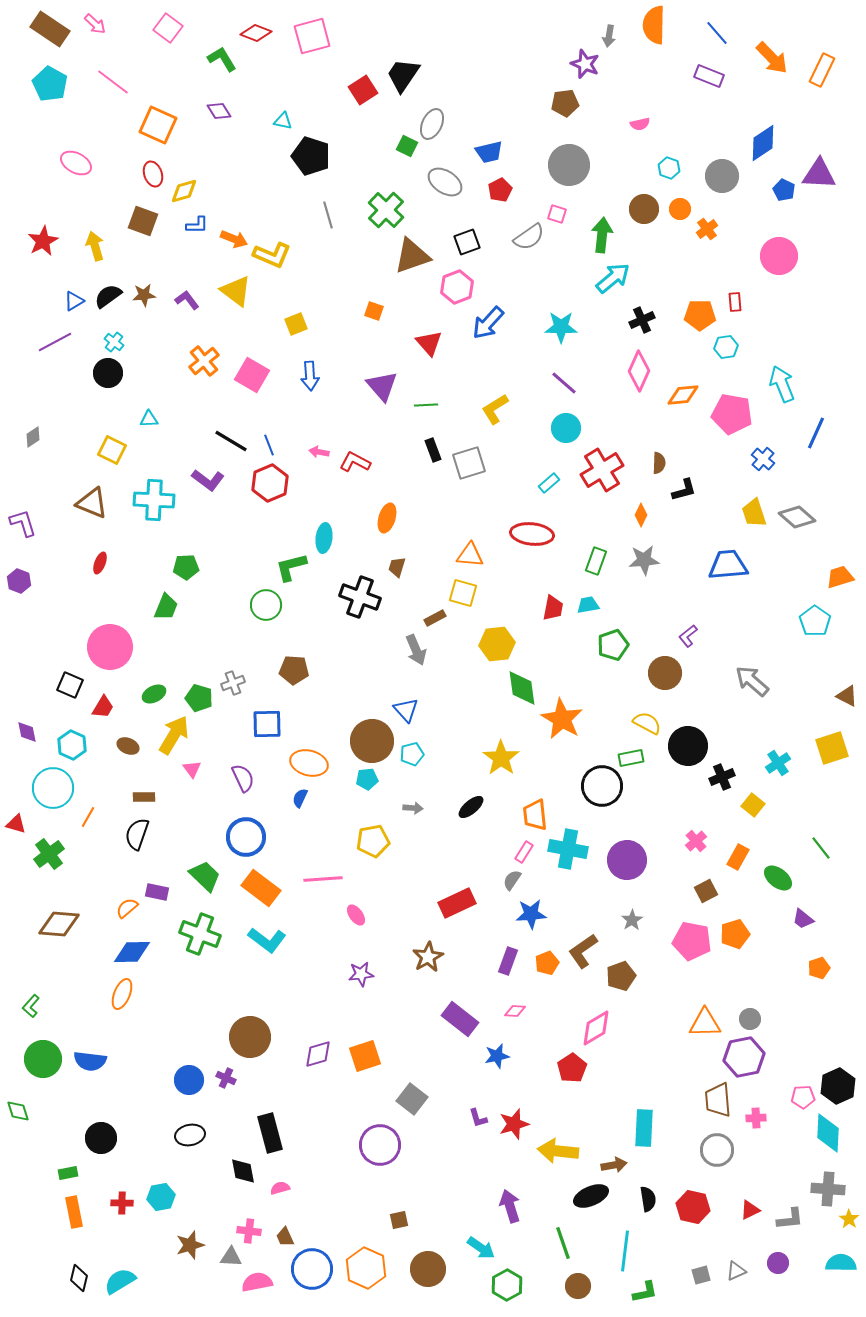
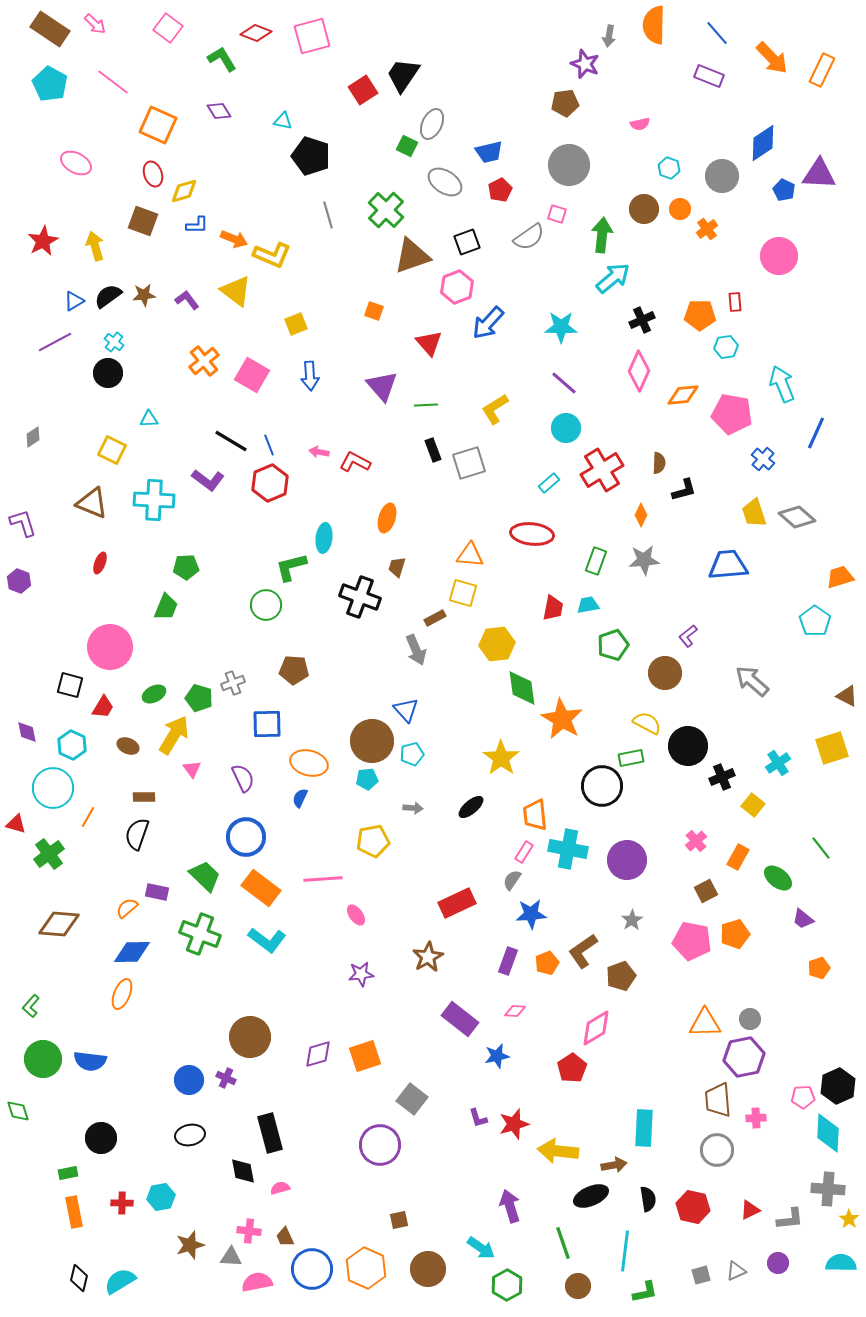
black square at (70, 685): rotated 8 degrees counterclockwise
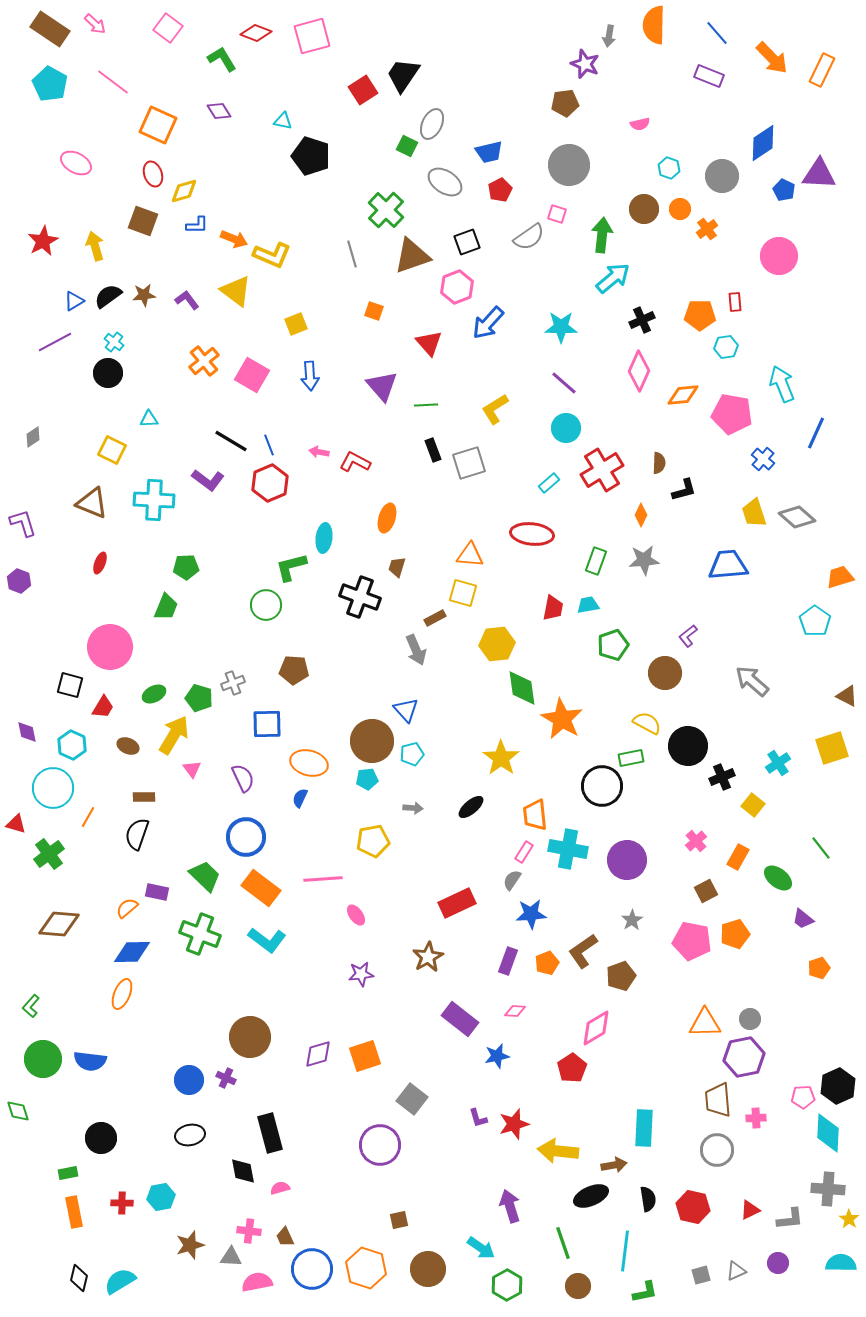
gray line at (328, 215): moved 24 px right, 39 px down
orange hexagon at (366, 1268): rotated 6 degrees counterclockwise
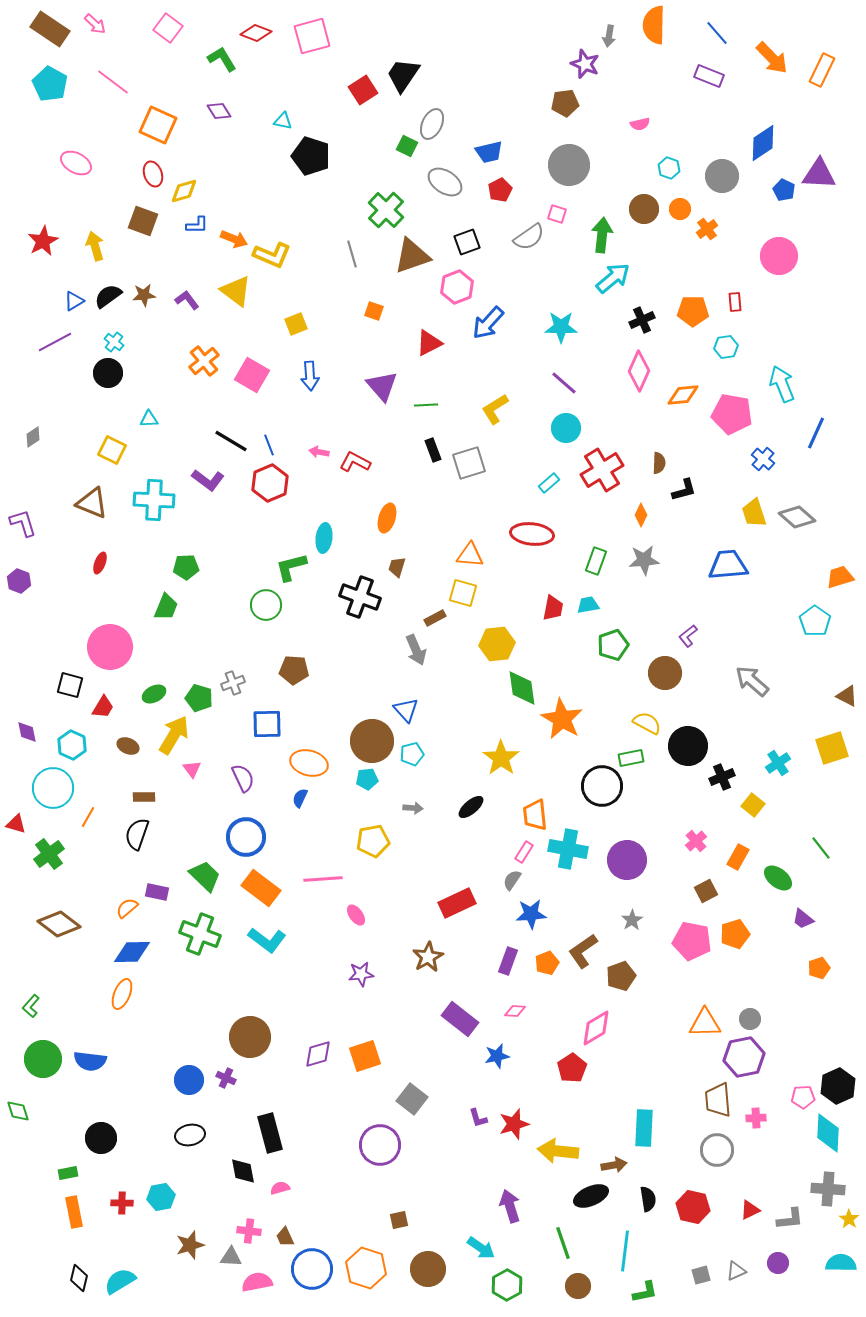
orange pentagon at (700, 315): moved 7 px left, 4 px up
red triangle at (429, 343): rotated 44 degrees clockwise
brown diamond at (59, 924): rotated 33 degrees clockwise
